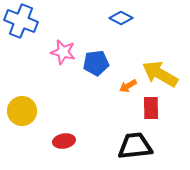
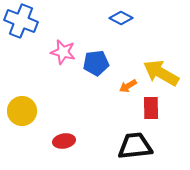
yellow arrow: moved 1 px right, 1 px up
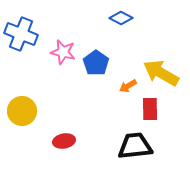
blue cross: moved 13 px down
blue pentagon: rotated 30 degrees counterclockwise
red rectangle: moved 1 px left, 1 px down
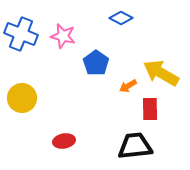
pink star: moved 16 px up
yellow circle: moved 13 px up
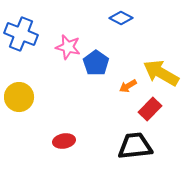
pink star: moved 5 px right, 11 px down
yellow circle: moved 3 px left, 1 px up
red rectangle: rotated 45 degrees clockwise
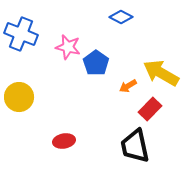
blue diamond: moved 1 px up
black trapezoid: rotated 96 degrees counterclockwise
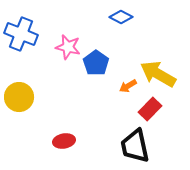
yellow arrow: moved 3 px left, 1 px down
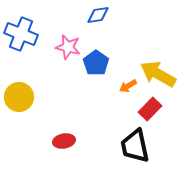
blue diamond: moved 23 px left, 2 px up; rotated 35 degrees counterclockwise
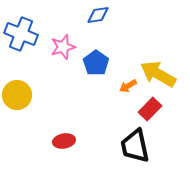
pink star: moved 5 px left; rotated 30 degrees counterclockwise
yellow circle: moved 2 px left, 2 px up
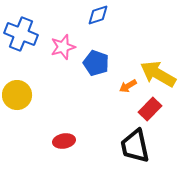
blue diamond: rotated 10 degrees counterclockwise
blue pentagon: rotated 15 degrees counterclockwise
